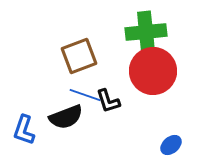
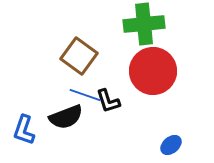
green cross: moved 2 px left, 8 px up
brown square: rotated 33 degrees counterclockwise
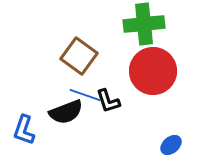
black semicircle: moved 5 px up
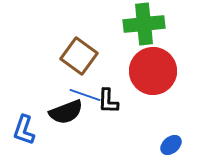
black L-shape: rotated 20 degrees clockwise
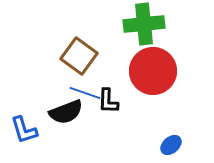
blue line: moved 2 px up
blue L-shape: rotated 36 degrees counterclockwise
